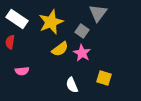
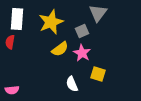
white rectangle: rotated 60 degrees clockwise
gray square: rotated 32 degrees clockwise
pink semicircle: moved 10 px left, 19 px down
yellow square: moved 6 px left, 4 px up
white semicircle: moved 1 px up
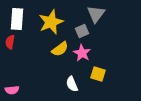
gray triangle: moved 2 px left, 1 px down
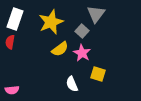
white rectangle: moved 2 px left; rotated 15 degrees clockwise
gray square: rotated 24 degrees counterclockwise
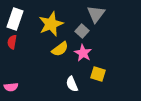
yellow star: moved 2 px down
red semicircle: moved 2 px right
pink star: moved 1 px right
pink semicircle: moved 1 px left, 3 px up
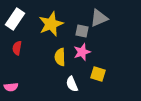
gray triangle: moved 3 px right, 4 px down; rotated 30 degrees clockwise
white rectangle: rotated 15 degrees clockwise
gray square: rotated 32 degrees counterclockwise
red semicircle: moved 5 px right, 6 px down
yellow semicircle: moved 8 px down; rotated 126 degrees clockwise
pink star: moved 1 px left, 1 px up; rotated 24 degrees clockwise
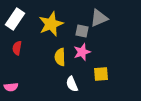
yellow square: moved 3 px right; rotated 21 degrees counterclockwise
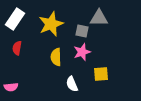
gray triangle: rotated 24 degrees clockwise
yellow semicircle: moved 4 px left
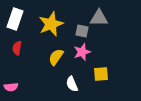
white rectangle: rotated 15 degrees counterclockwise
yellow semicircle: rotated 36 degrees clockwise
